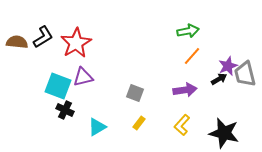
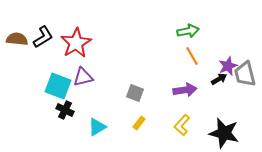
brown semicircle: moved 3 px up
orange line: rotated 72 degrees counterclockwise
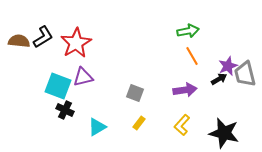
brown semicircle: moved 2 px right, 2 px down
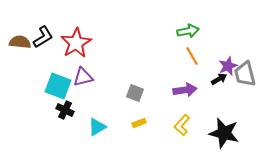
brown semicircle: moved 1 px right, 1 px down
yellow rectangle: rotated 32 degrees clockwise
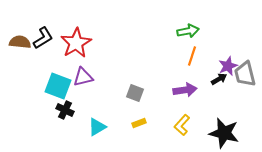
black L-shape: moved 1 px down
orange line: rotated 48 degrees clockwise
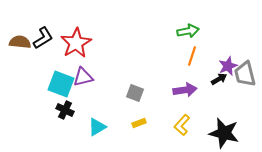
cyan square: moved 3 px right, 2 px up
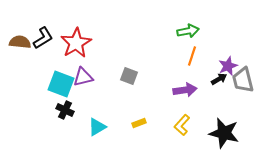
gray trapezoid: moved 2 px left, 6 px down
gray square: moved 6 px left, 17 px up
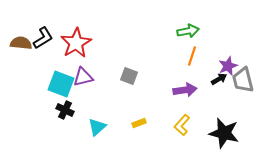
brown semicircle: moved 1 px right, 1 px down
cyan triangle: rotated 12 degrees counterclockwise
